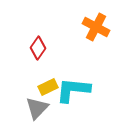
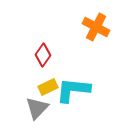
red diamond: moved 5 px right, 7 px down
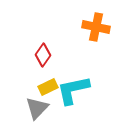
orange cross: rotated 16 degrees counterclockwise
cyan L-shape: rotated 18 degrees counterclockwise
